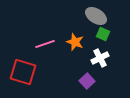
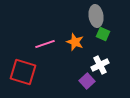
gray ellipse: rotated 50 degrees clockwise
white cross: moved 7 px down
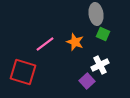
gray ellipse: moved 2 px up
pink line: rotated 18 degrees counterclockwise
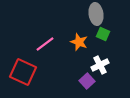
orange star: moved 4 px right
red square: rotated 8 degrees clockwise
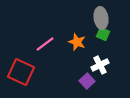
gray ellipse: moved 5 px right, 4 px down
orange star: moved 2 px left
red square: moved 2 px left
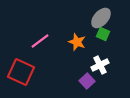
gray ellipse: rotated 50 degrees clockwise
pink line: moved 5 px left, 3 px up
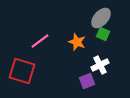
red square: moved 1 px right, 1 px up; rotated 8 degrees counterclockwise
purple square: rotated 21 degrees clockwise
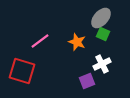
white cross: moved 2 px right, 1 px up
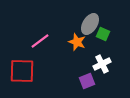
gray ellipse: moved 11 px left, 6 px down; rotated 10 degrees counterclockwise
red square: rotated 16 degrees counterclockwise
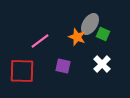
orange star: moved 5 px up
white cross: rotated 18 degrees counterclockwise
purple square: moved 24 px left, 15 px up; rotated 35 degrees clockwise
